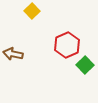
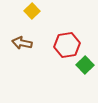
red hexagon: rotated 15 degrees clockwise
brown arrow: moved 9 px right, 11 px up
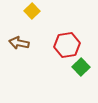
brown arrow: moved 3 px left
green square: moved 4 px left, 2 px down
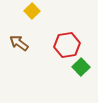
brown arrow: rotated 24 degrees clockwise
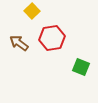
red hexagon: moved 15 px left, 7 px up
green square: rotated 24 degrees counterclockwise
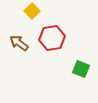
green square: moved 2 px down
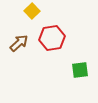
brown arrow: rotated 102 degrees clockwise
green square: moved 1 px left, 1 px down; rotated 30 degrees counterclockwise
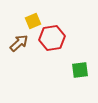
yellow square: moved 1 px right, 10 px down; rotated 21 degrees clockwise
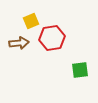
yellow square: moved 2 px left
brown arrow: rotated 36 degrees clockwise
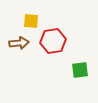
yellow square: rotated 28 degrees clockwise
red hexagon: moved 1 px right, 3 px down
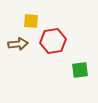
brown arrow: moved 1 px left, 1 px down
